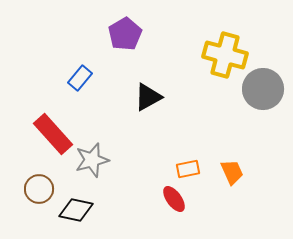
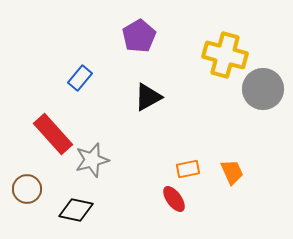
purple pentagon: moved 14 px right, 2 px down
brown circle: moved 12 px left
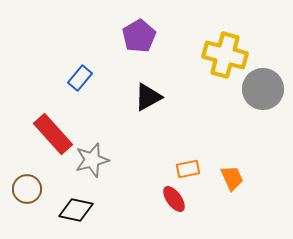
orange trapezoid: moved 6 px down
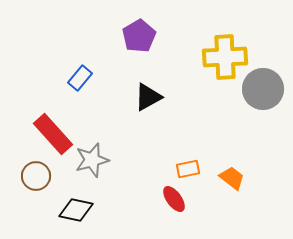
yellow cross: moved 2 px down; rotated 18 degrees counterclockwise
orange trapezoid: rotated 28 degrees counterclockwise
brown circle: moved 9 px right, 13 px up
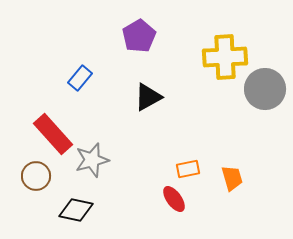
gray circle: moved 2 px right
orange trapezoid: rotated 36 degrees clockwise
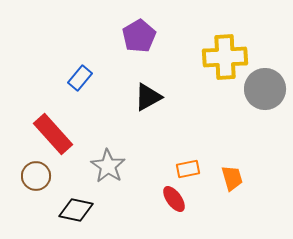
gray star: moved 16 px right, 6 px down; rotated 24 degrees counterclockwise
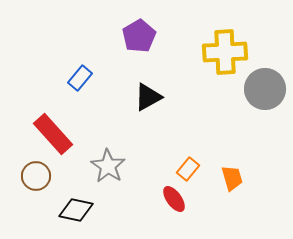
yellow cross: moved 5 px up
orange rectangle: rotated 40 degrees counterclockwise
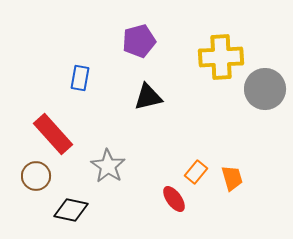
purple pentagon: moved 5 px down; rotated 16 degrees clockwise
yellow cross: moved 4 px left, 5 px down
blue rectangle: rotated 30 degrees counterclockwise
black triangle: rotated 16 degrees clockwise
orange rectangle: moved 8 px right, 3 px down
black diamond: moved 5 px left
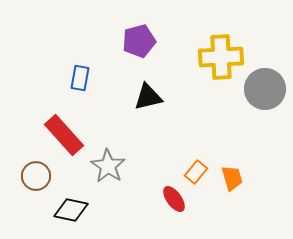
red rectangle: moved 11 px right, 1 px down
